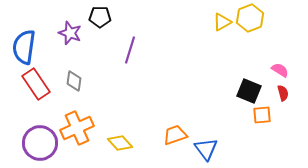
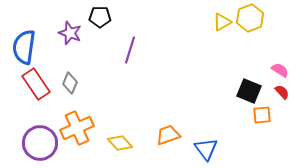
gray diamond: moved 4 px left, 2 px down; rotated 15 degrees clockwise
red semicircle: moved 1 px left, 1 px up; rotated 28 degrees counterclockwise
orange trapezoid: moved 7 px left
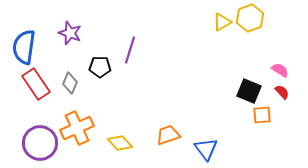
black pentagon: moved 50 px down
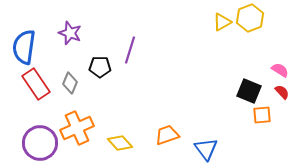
orange trapezoid: moved 1 px left
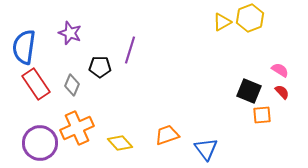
gray diamond: moved 2 px right, 2 px down
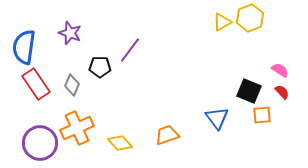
purple line: rotated 20 degrees clockwise
blue triangle: moved 11 px right, 31 px up
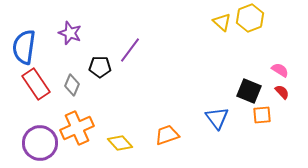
yellow triangle: rotated 48 degrees counterclockwise
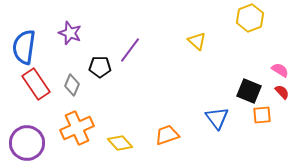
yellow triangle: moved 25 px left, 19 px down
purple circle: moved 13 px left
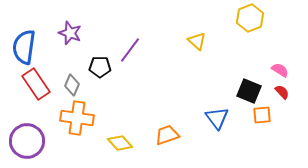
orange cross: moved 10 px up; rotated 32 degrees clockwise
purple circle: moved 2 px up
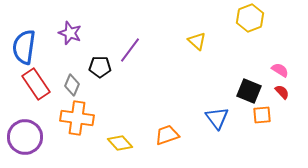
purple circle: moved 2 px left, 4 px up
